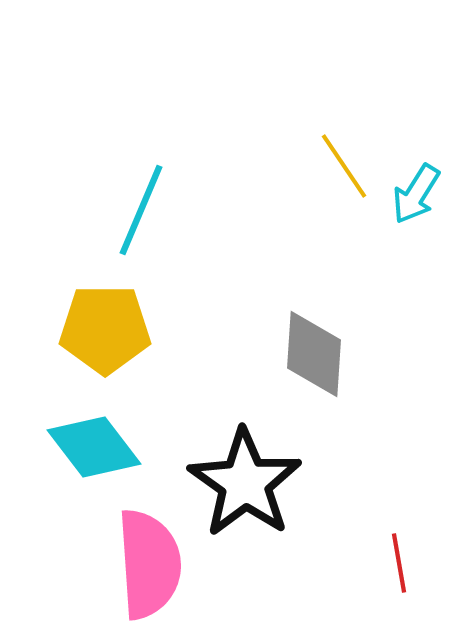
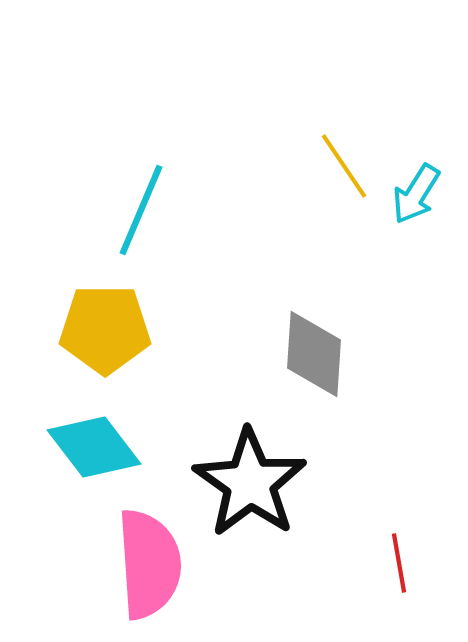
black star: moved 5 px right
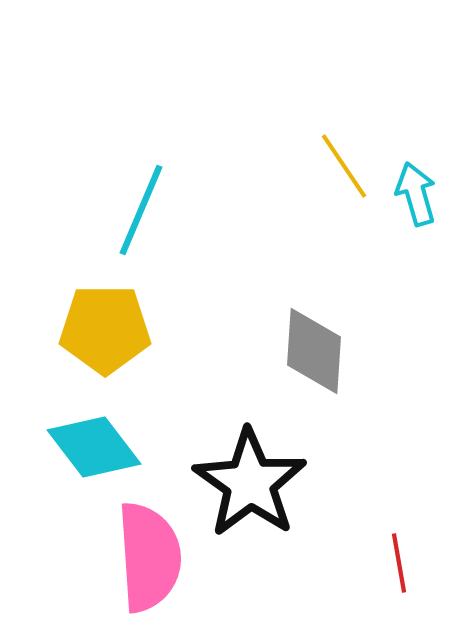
cyan arrow: rotated 132 degrees clockwise
gray diamond: moved 3 px up
pink semicircle: moved 7 px up
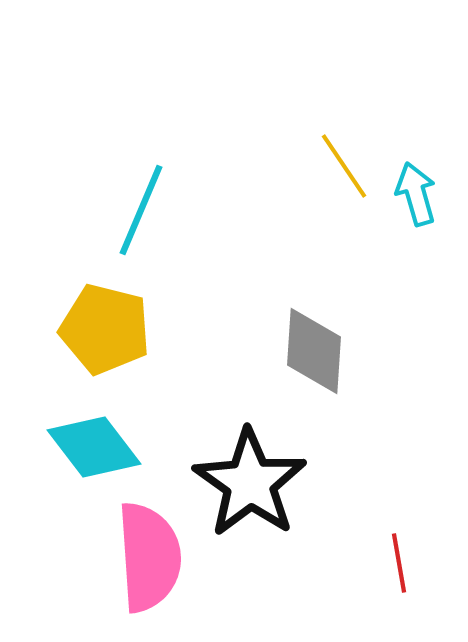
yellow pentagon: rotated 14 degrees clockwise
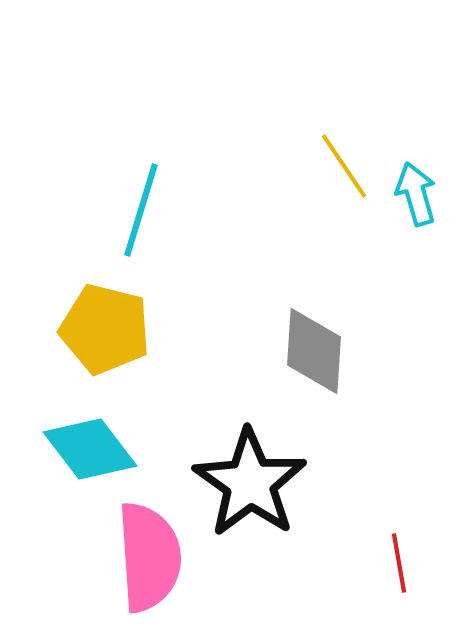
cyan line: rotated 6 degrees counterclockwise
cyan diamond: moved 4 px left, 2 px down
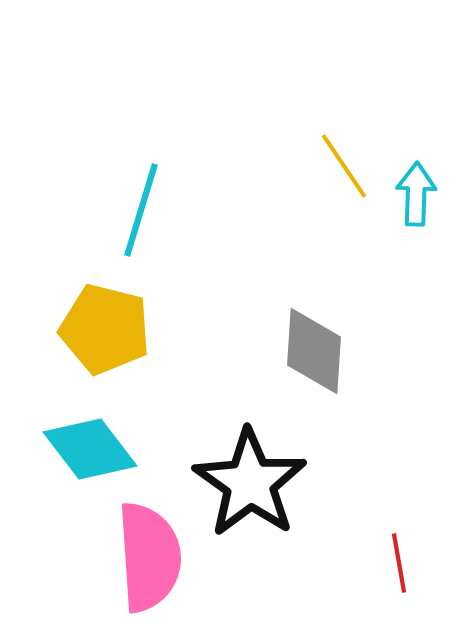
cyan arrow: rotated 18 degrees clockwise
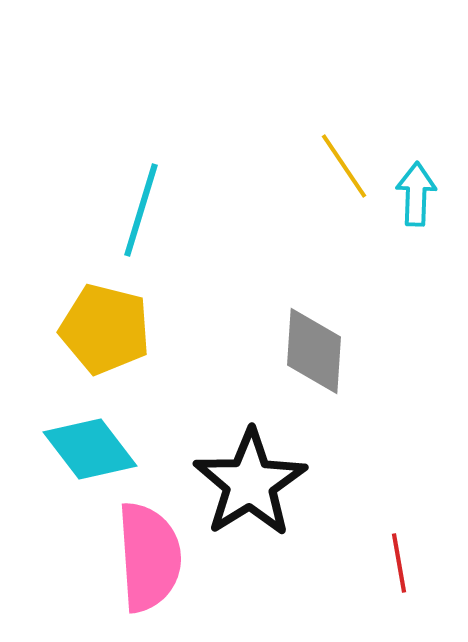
black star: rotated 5 degrees clockwise
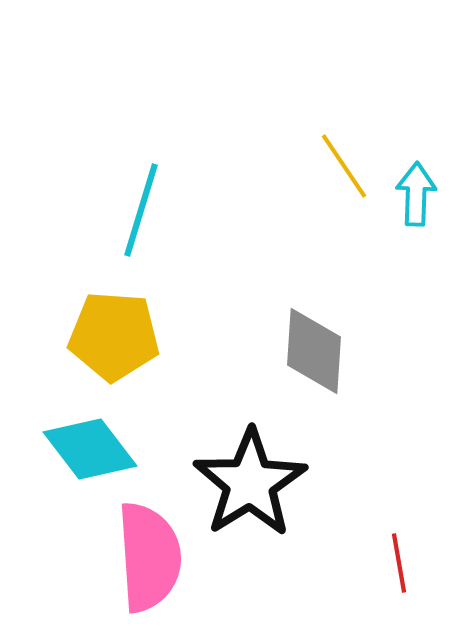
yellow pentagon: moved 9 px right, 7 px down; rotated 10 degrees counterclockwise
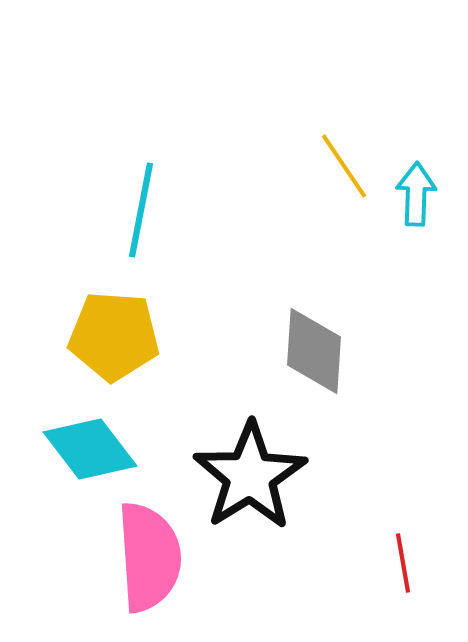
cyan line: rotated 6 degrees counterclockwise
black star: moved 7 px up
red line: moved 4 px right
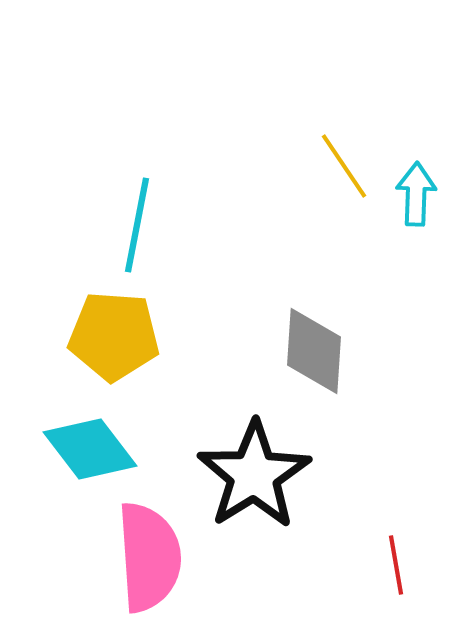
cyan line: moved 4 px left, 15 px down
black star: moved 4 px right, 1 px up
red line: moved 7 px left, 2 px down
